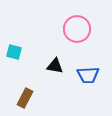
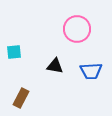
cyan square: rotated 21 degrees counterclockwise
blue trapezoid: moved 3 px right, 4 px up
brown rectangle: moved 4 px left
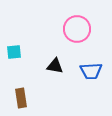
brown rectangle: rotated 36 degrees counterclockwise
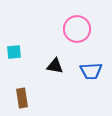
brown rectangle: moved 1 px right
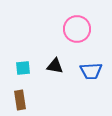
cyan square: moved 9 px right, 16 px down
brown rectangle: moved 2 px left, 2 px down
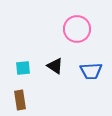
black triangle: rotated 24 degrees clockwise
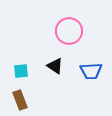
pink circle: moved 8 px left, 2 px down
cyan square: moved 2 px left, 3 px down
brown rectangle: rotated 12 degrees counterclockwise
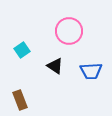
cyan square: moved 1 px right, 21 px up; rotated 28 degrees counterclockwise
